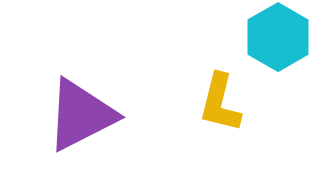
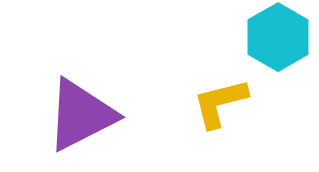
yellow L-shape: rotated 62 degrees clockwise
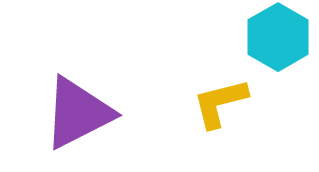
purple triangle: moved 3 px left, 2 px up
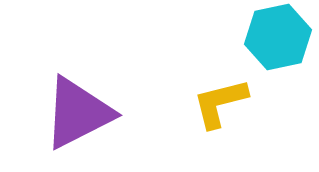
cyan hexagon: rotated 18 degrees clockwise
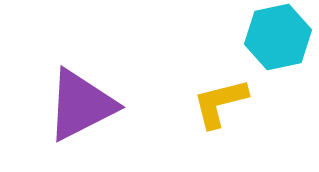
purple triangle: moved 3 px right, 8 px up
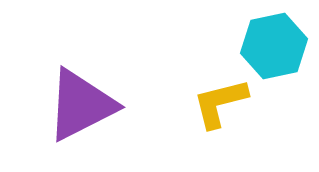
cyan hexagon: moved 4 px left, 9 px down
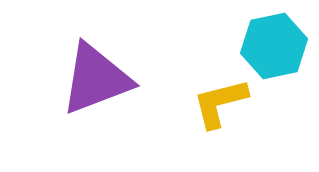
purple triangle: moved 15 px right, 26 px up; rotated 6 degrees clockwise
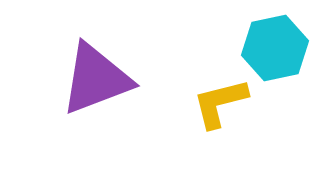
cyan hexagon: moved 1 px right, 2 px down
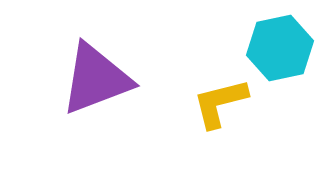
cyan hexagon: moved 5 px right
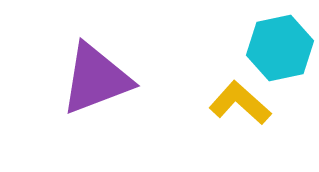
yellow L-shape: moved 20 px right; rotated 56 degrees clockwise
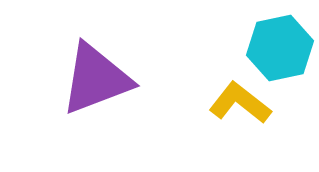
yellow L-shape: rotated 4 degrees counterclockwise
